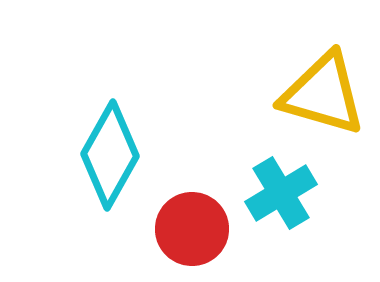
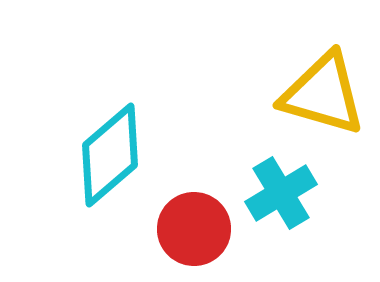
cyan diamond: rotated 20 degrees clockwise
red circle: moved 2 px right
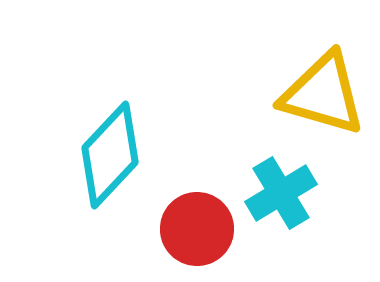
cyan diamond: rotated 6 degrees counterclockwise
red circle: moved 3 px right
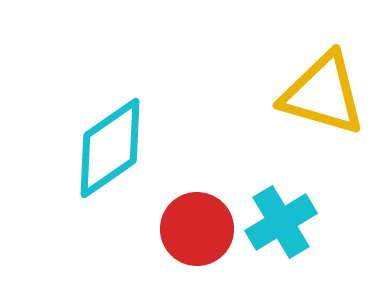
cyan diamond: moved 7 px up; rotated 12 degrees clockwise
cyan cross: moved 29 px down
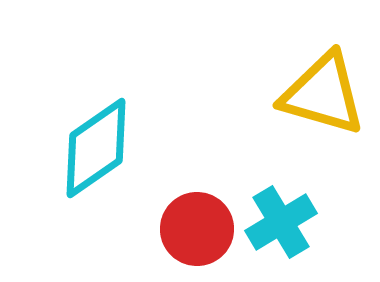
cyan diamond: moved 14 px left
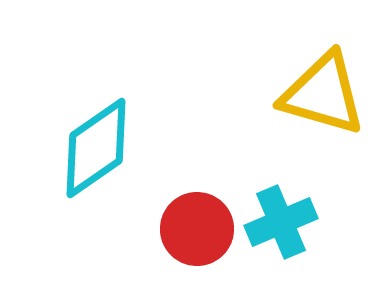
cyan cross: rotated 8 degrees clockwise
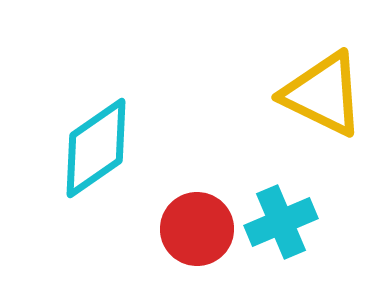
yellow triangle: rotated 10 degrees clockwise
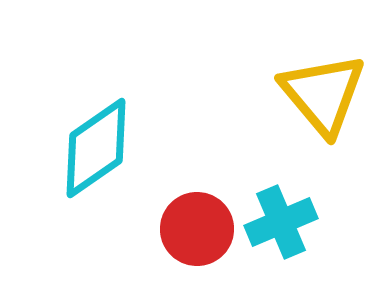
yellow triangle: rotated 24 degrees clockwise
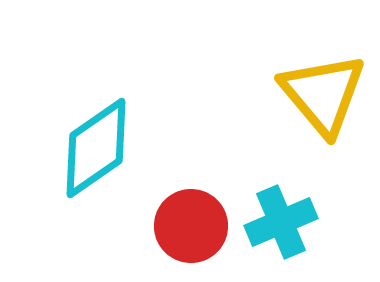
red circle: moved 6 px left, 3 px up
